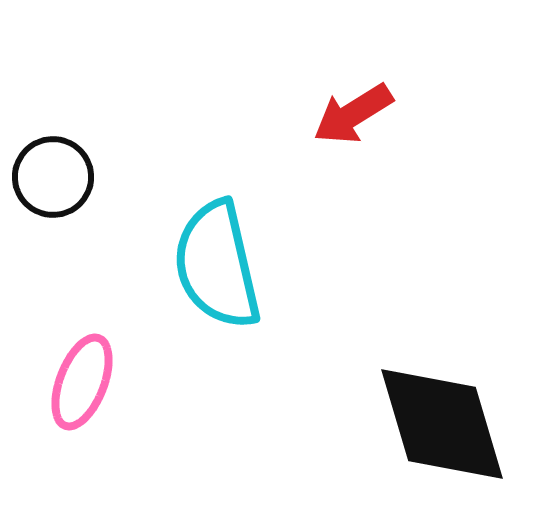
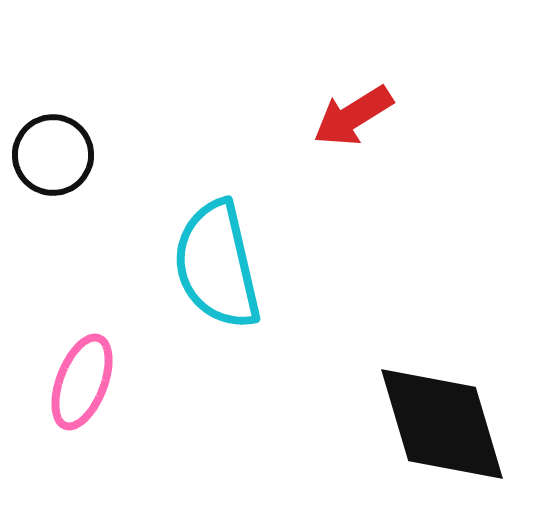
red arrow: moved 2 px down
black circle: moved 22 px up
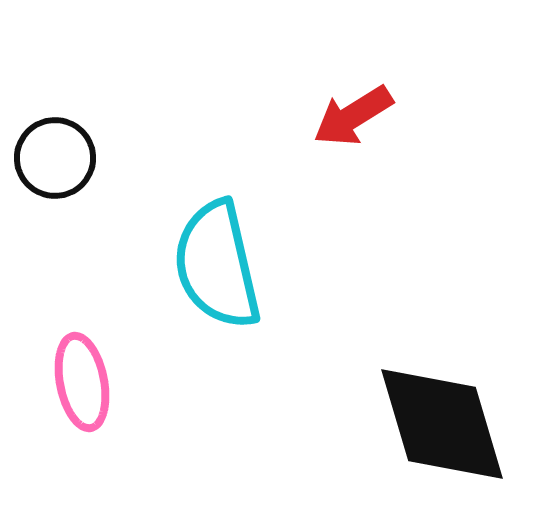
black circle: moved 2 px right, 3 px down
pink ellipse: rotated 32 degrees counterclockwise
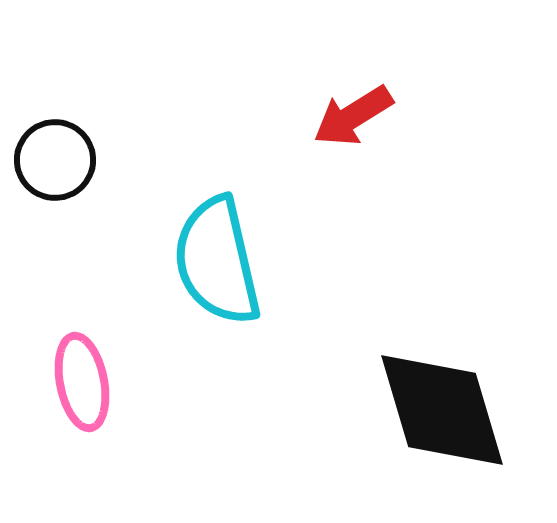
black circle: moved 2 px down
cyan semicircle: moved 4 px up
black diamond: moved 14 px up
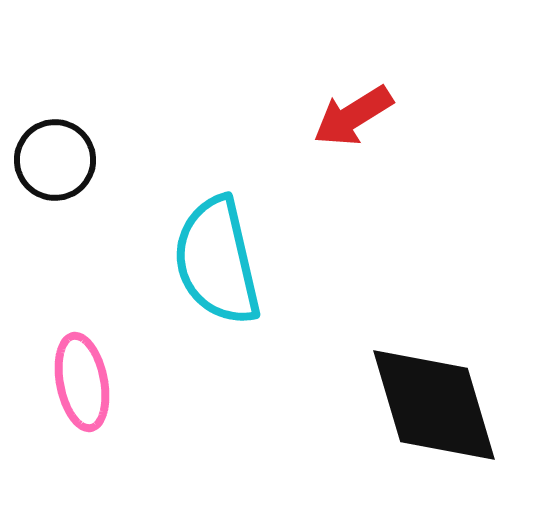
black diamond: moved 8 px left, 5 px up
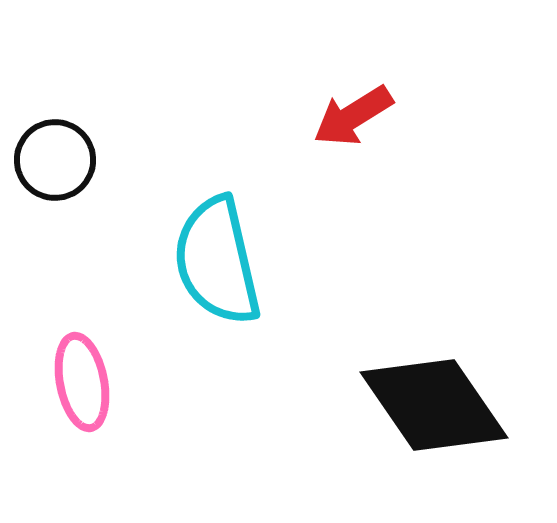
black diamond: rotated 18 degrees counterclockwise
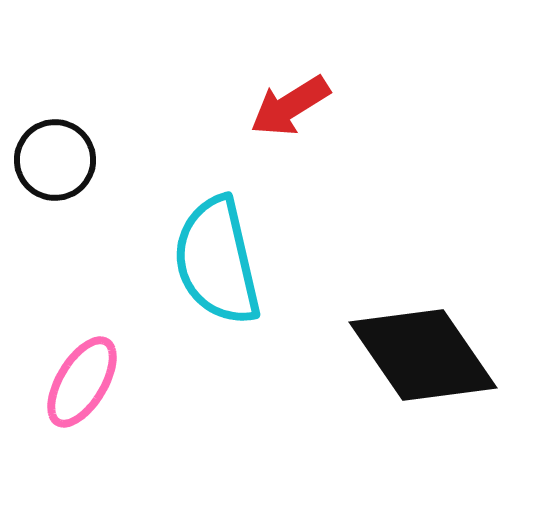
red arrow: moved 63 px left, 10 px up
pink ellipse: rotated 42 degrees clockwise
black diamond: moved 11 px left, 50 px up
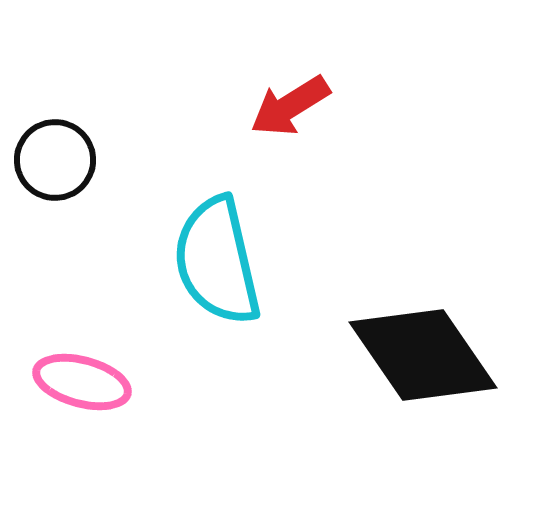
pink ellipse: rotated 74 degrees clockwise
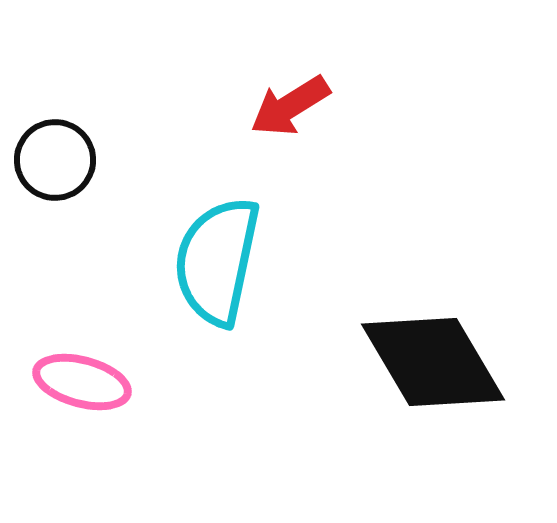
cyan semicircle: rotated 25 degrees clockwise
black diamond: moved 10 px right, 7 px down; rotated 4 degrees clockwise
